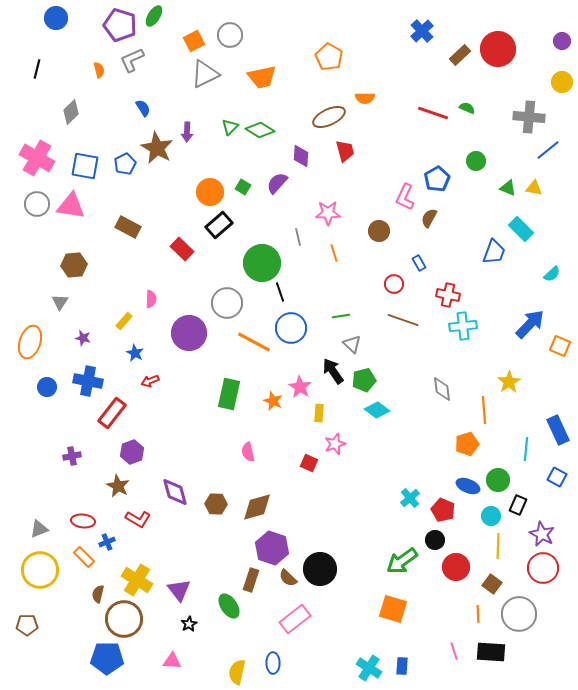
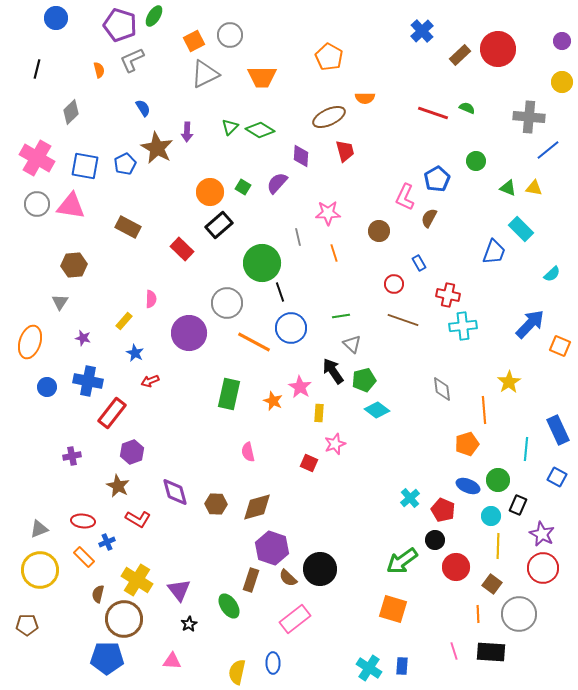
orange trapezoid at (262, 77): rotated 12 degrees clockwise
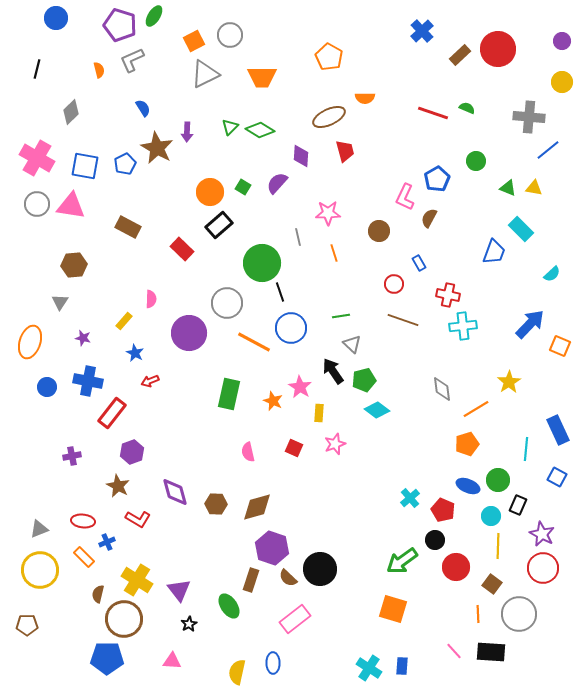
orange line at (484, 410): moved 8 px left, 1 px up; rotated 64 degrees clockwise
red square at (309, 463): moved 15 px left, 15 px up
pink line at (454, 651): rotated 24 degrees counterclockwise
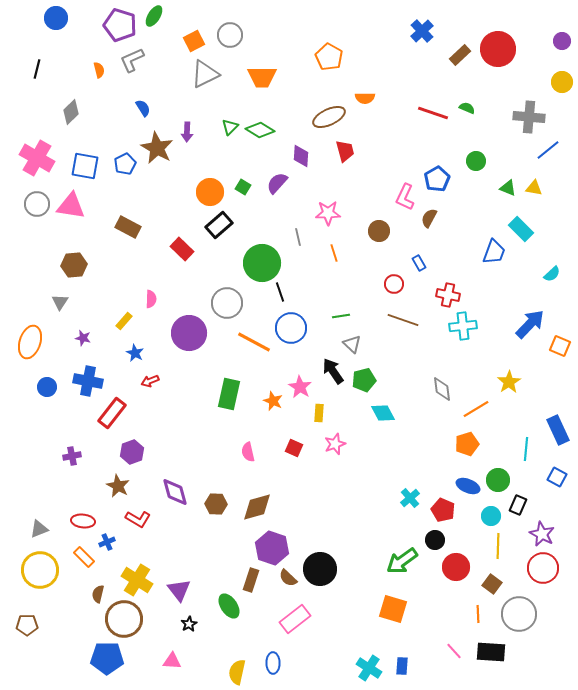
cyan diamond at (377, 410): moved 6 px right, 3 px down; rotated 25 degrees clockwise
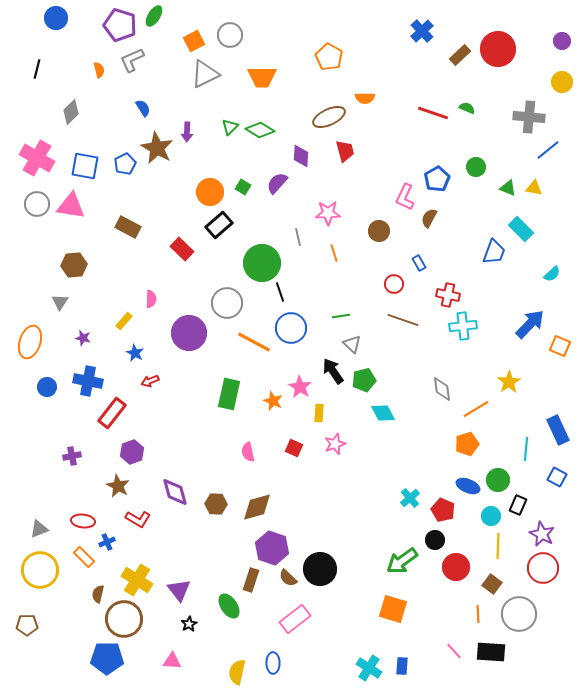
green circle at (476, 161): moved 6 px down
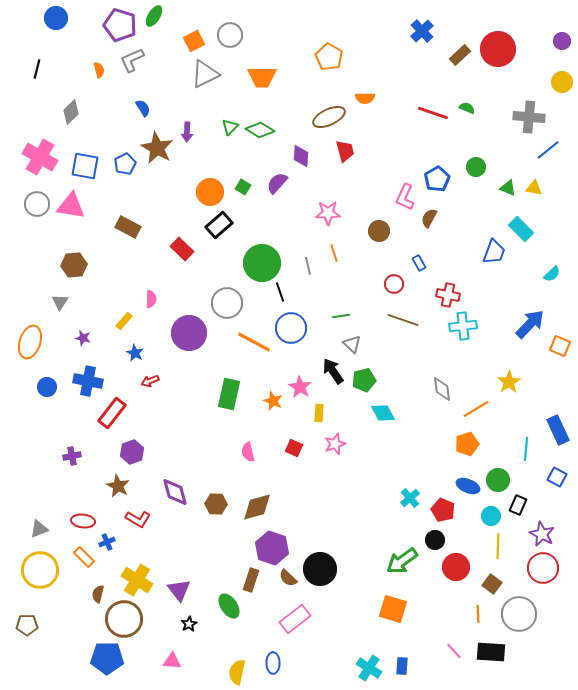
pink cross at (37, 158): moved 3 px right, 1 px up
gray line at (298, 237): moved 10 px right, 29 px down
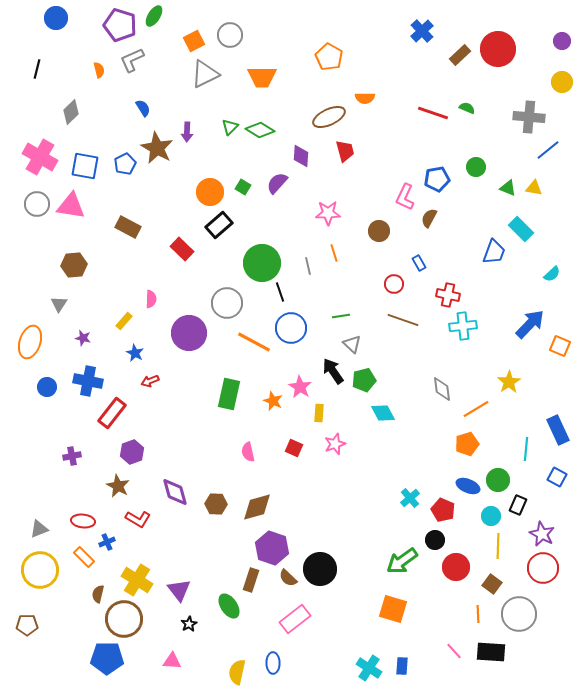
blue pentagon at (437, 179): rotated 20 degrees clockwise
gray triangle at (60, 302): moved 1 px left, 2 px down
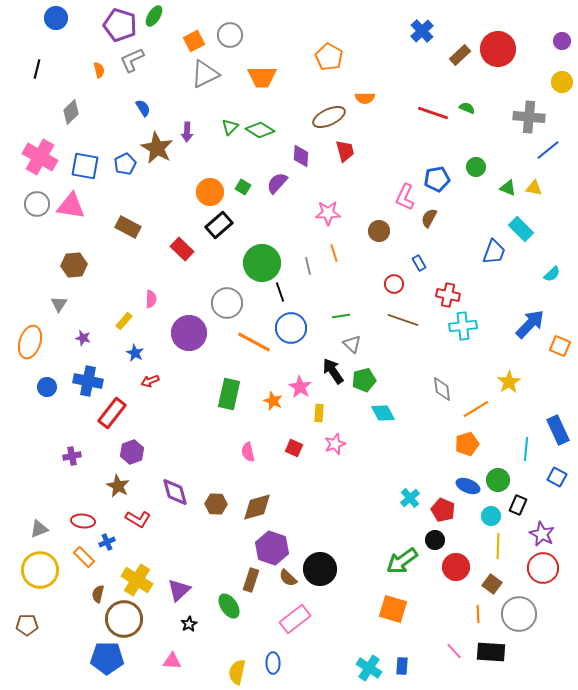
purple triangle at (179, 590): rotated 25 degrees clockwise
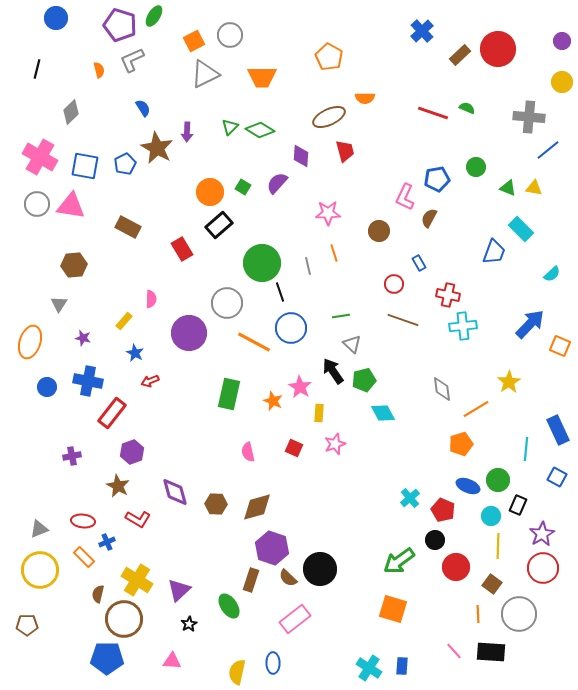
red rectangle at (182, 249): rotated 15 degrees clockwise
orange pentagon at (467, 444): moved 6 px left
purple star at (542, 534): rotated 15 degrees clockwise
green arrow at (402, 561): moved 3 px left
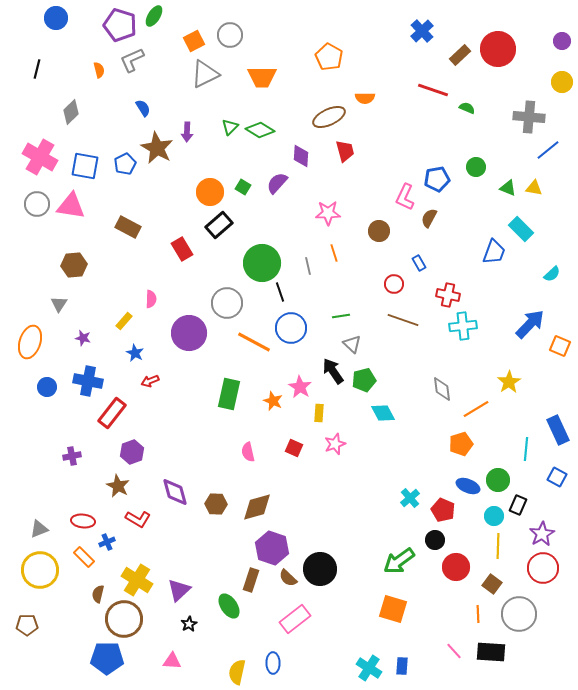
red line at (433, 113): moved 23 px up
cyan circle at (491, 516): moved 3 px right
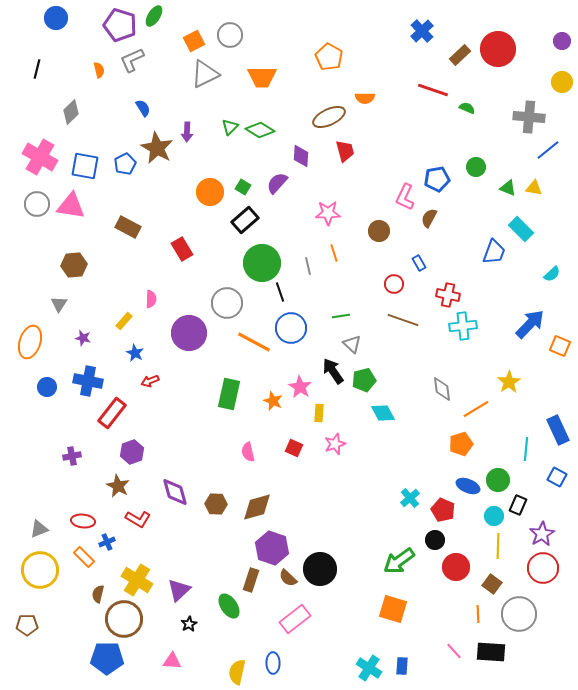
black rectangle at (219, 225): moved 26 px right, 5 px up
